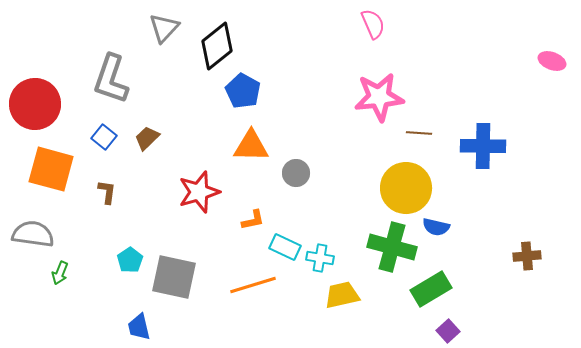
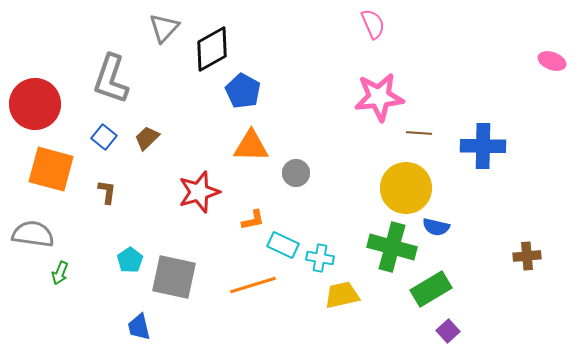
black diamond: moved 5 px left, 3 px down; rotated 9 degrees clockwise
cyan rectangle: moved 2 px left, 2 px up
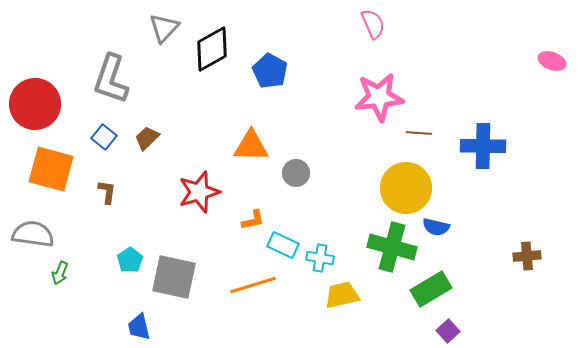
blue pentagon: moved 27 px right, 20 px up
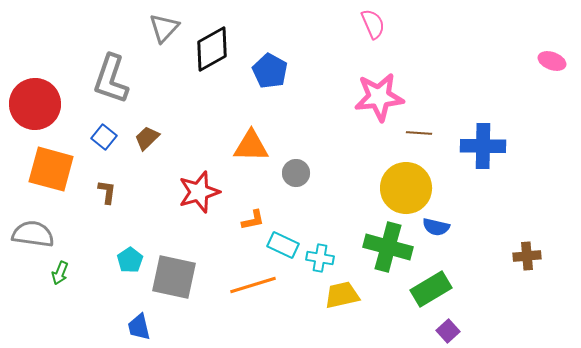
green cross: moved 4 px left
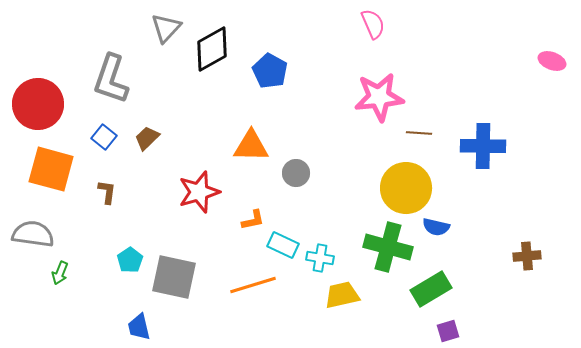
gray triangle: moved 2 px right
red circle: moved 3 px right
purple square: rotated 25 degrees clockwise
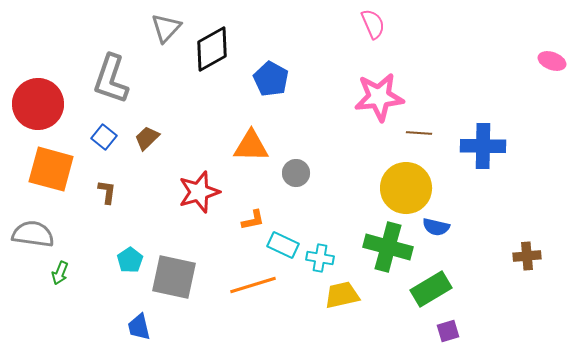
blue pentagon: moved 1 px right, 8 px down
